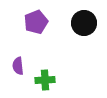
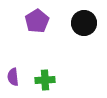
purple pentagon: moved 1 px right, 1 px up; rotated 10 degrees counterclockwise
purple semicircle: moved 5 px left, 11 px down
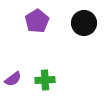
purple semicircle: moved 2 px down; rotated 120 degrees counterclockwise
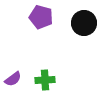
purple pentagon: moved 4 px right, 4 px up; rotated 25 degrees counterclockwise
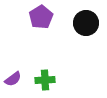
purple pentagon: rotated 25 degrees clockwise
black circle: moved 2 px right
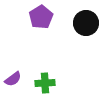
green cross: moved 3 px down
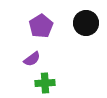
purple pentagon: moved 9 px down
purple semicircle: moved 19 px right, 20 px up
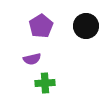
black circle: moved 3 px down
purple semicircle: rotated 24 degrees clockwise
